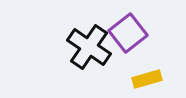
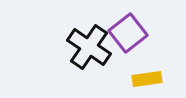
yellow rectangle: rotated 8 degrees clockwise
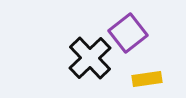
black cross: moved 1 px right, 11 px down; rotated 12 degrees clockwise
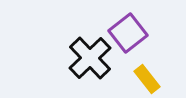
yellow rectangle: rotated 60 degrees clockwise
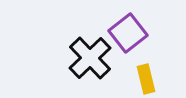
yellow rectangle: moved 1 px left; rotated 24 degrees clockwise
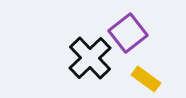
yellow rectangle: rotated 40 degrees counterclockwise
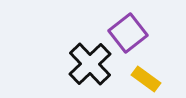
black cross: moved 6 px down
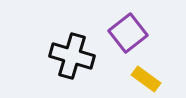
black cross: moved 18 px left, 8 px up; rotated 30 degrees counterclockwise
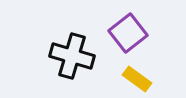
yellow rectangle: moved 9 px left
